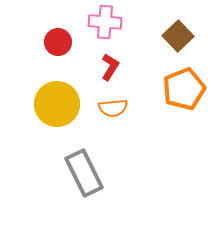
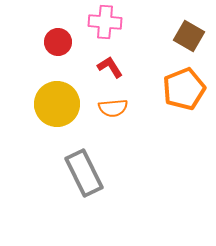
brown square: moved 11 px right; rotated 16 degrees counterclockwise
red L-shape: rotated 64 degrees counterclockwise
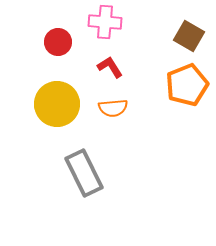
orange pentagon: moved 3 px right, 4 px up
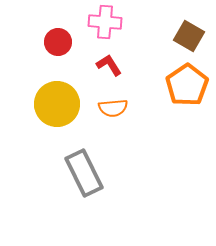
red L-shape: moved 1 px left, 2 px up
orange pentagon: rotated 12 degrees counterclockwise
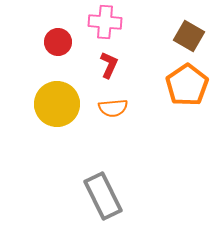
red L-shape: rotated 56 degrees clockwise
gray rectangle: moved 19 px right, 23 px down
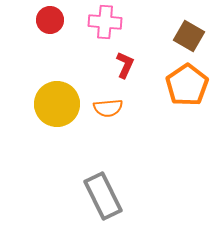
red circle: moved 8 px left, 22 px up
red L-shape: moved 16 px right
orange semicircle: moved 5 px left
